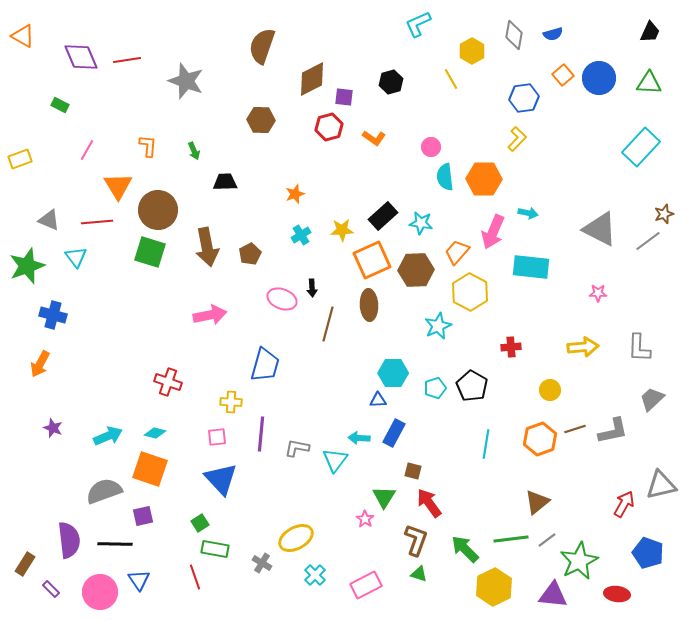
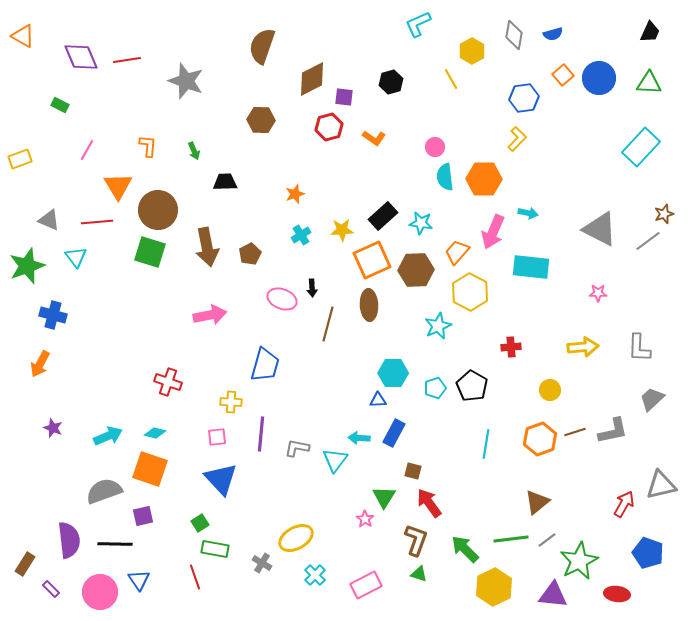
pink circle at (431, 147): moved 4 px right
brown line at (575, 429): moved 3 px down
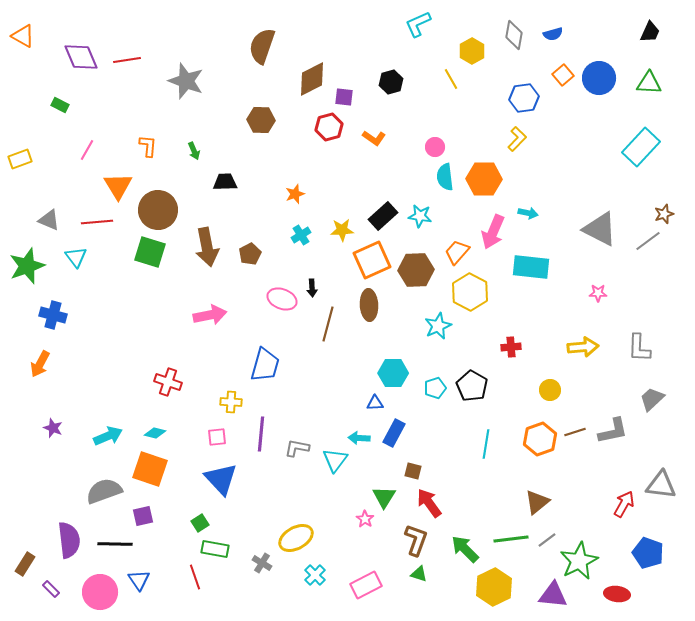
cyan star at (421, 223): moved 1 px left, 7 px up
blue triangle at (378, 400): moved 3 px left, 3 px down
gray triangle at (661, 485): rotated 20 degrees clockwise
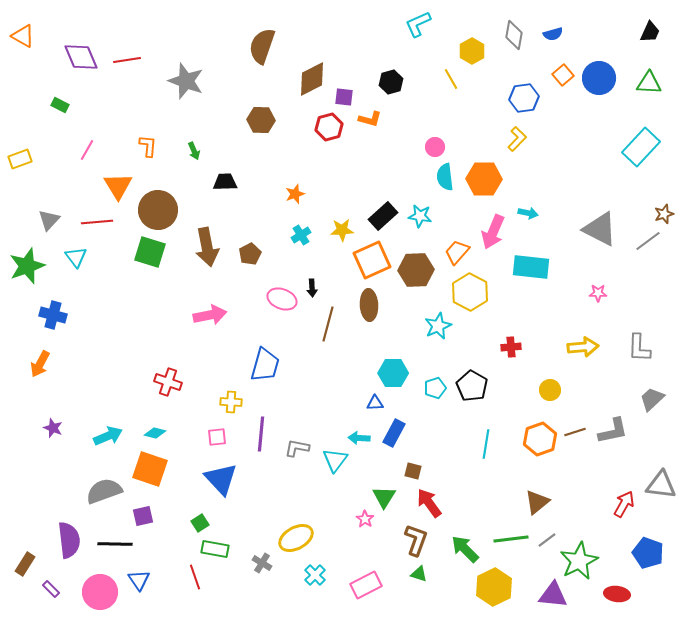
orange L-shape at (374, 138): moved 4 px left, 19 px up; rotated 20 degrees counterclockwise
gray triangle at (49, 220): rotated 50 degrees clockwise
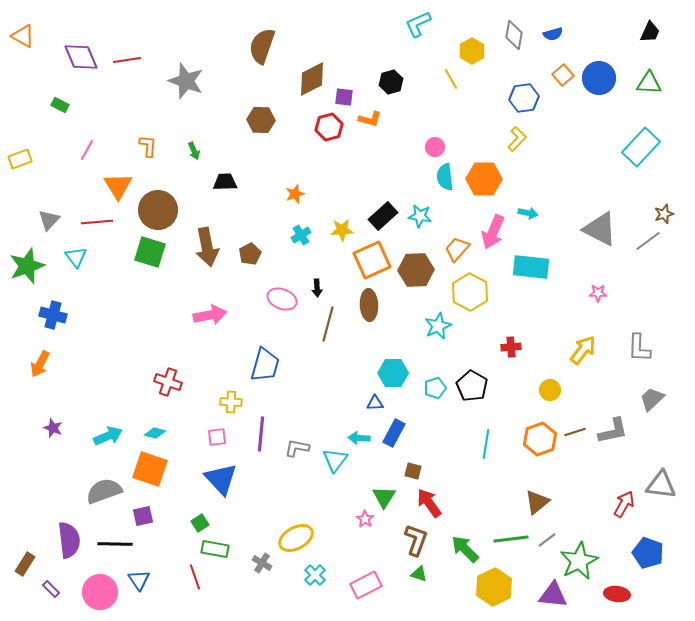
orange trapezoid at (457, 252): moved 3 px up
black arrow at (312, 288): moved 5 px right
yellow arrow at (583, 347): moved 3 px down; rotated 48 degrees counterclockwise
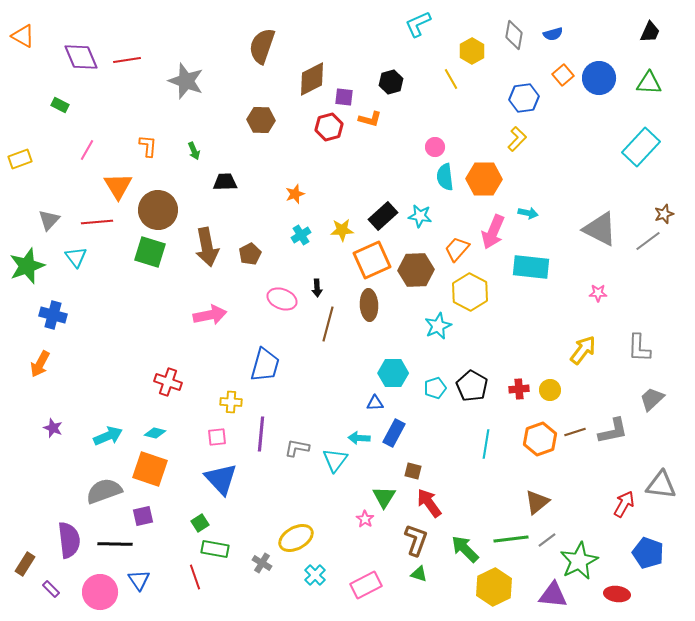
red cross at (511, 347): moved 8 px right, 42 px down
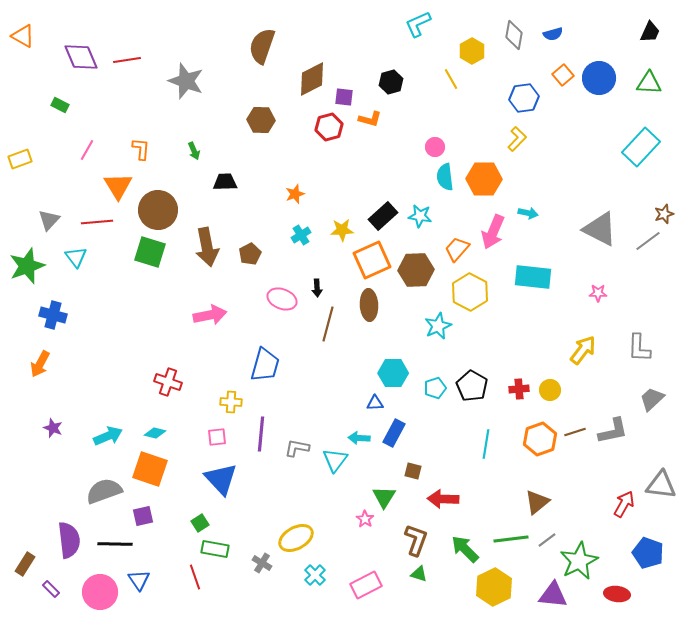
orange L-shape at (148, 146): moved 7 px left, 3 px down
cyan rectangle at (531, 267): moved 2 px right, 10 px down
red arrow at (429, 503): moved 14 px right, 4 px up; rotated 52 degrees counterclockwise
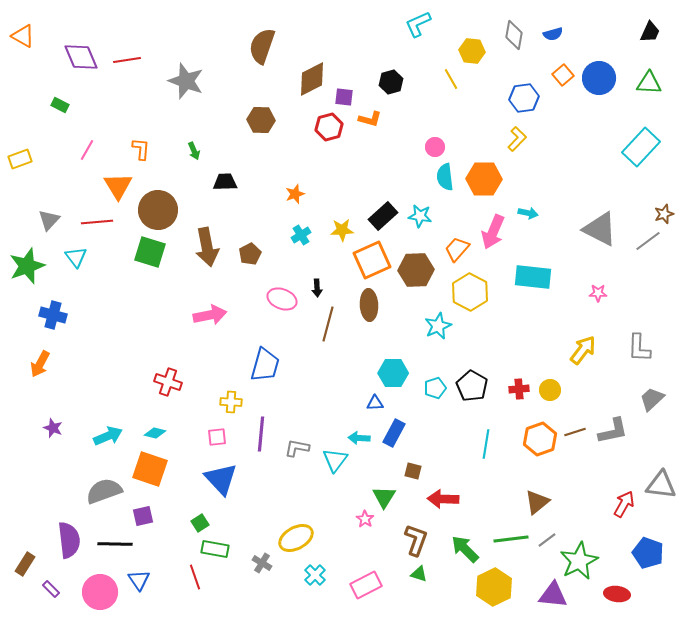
yellow hexagon at (472, 51): rotated 25 degrees counterclockwise
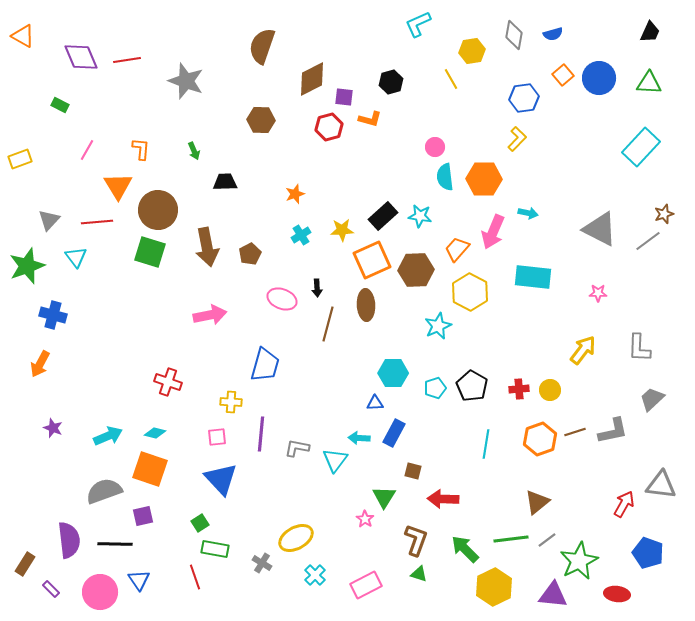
yellow hexagon at (472, 51): rotated 15 degrees counterclockwise
brown ellipse at (369, 305): moved 3 px left
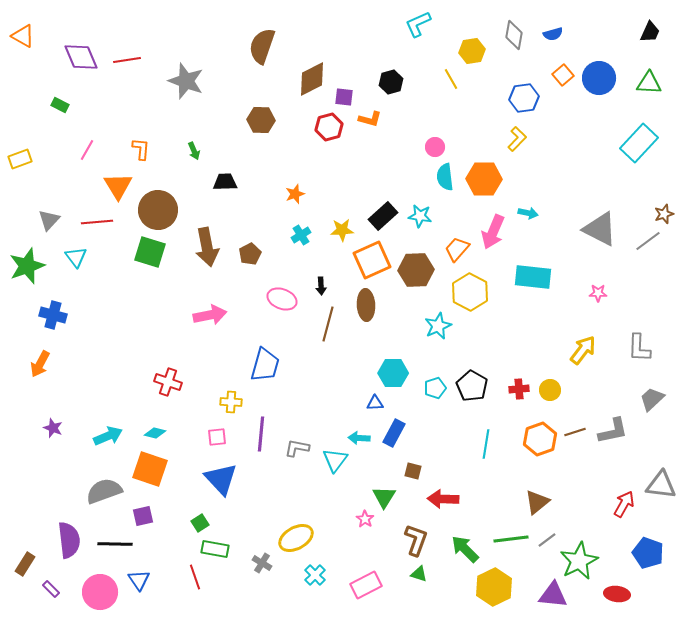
cyan rectangle at (641, 147): moved 2 px left, 4 px up
black arrow at (317, 288): moved 4 px right, 2 px up
